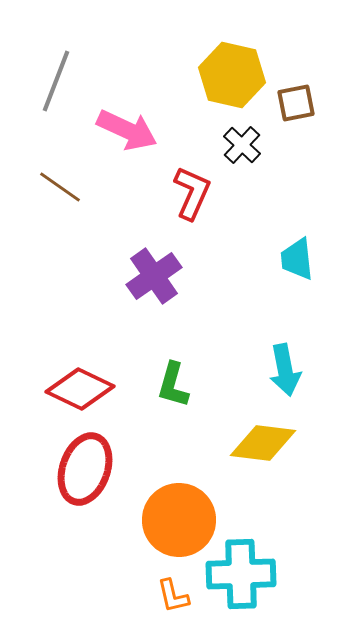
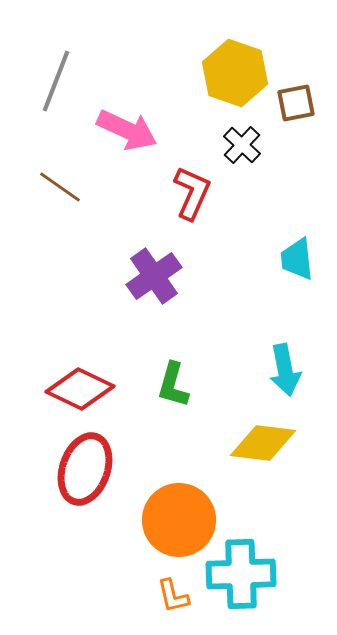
yellow hexagon: moved 3 px right, 2 px up; rotated 6 degrees clockwise
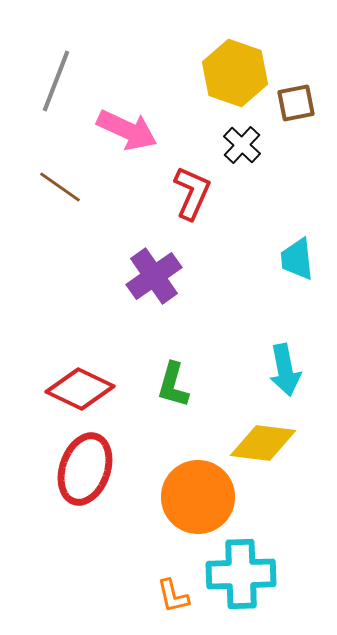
orange circle: moved 19 px right, 23 px up
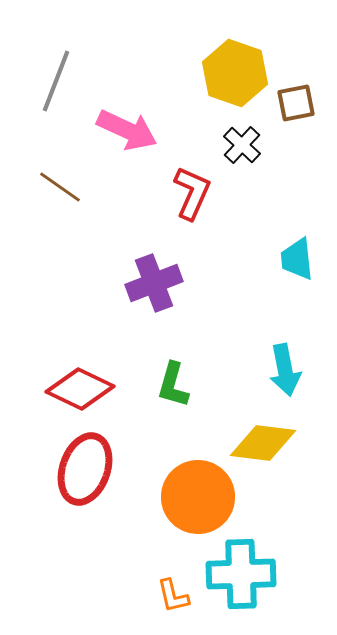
purple cross: moved 7 px down; rotated 14 degrees clockwise
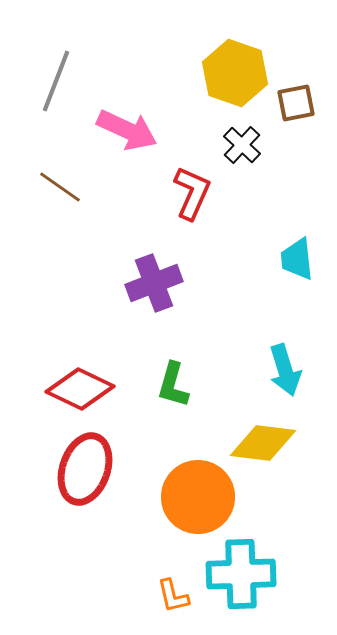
cyan arrow: rotated 6 degrees counterclockwise
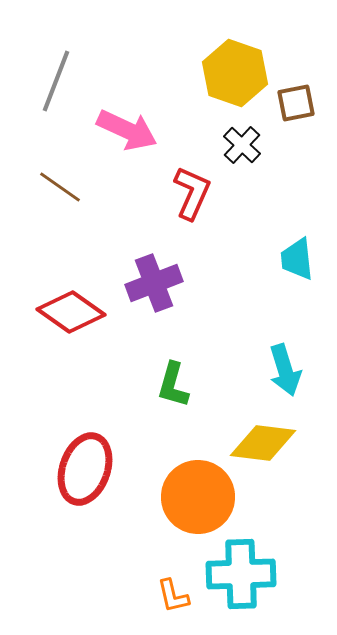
red diamond: moved 9 px left, 77 px up; rotated 10 degrees clockwise
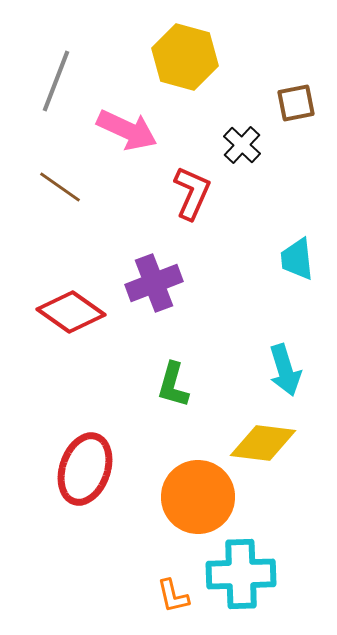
yellow hexagon: moved 50 px left, 16 px up; rotated 4 degrees counterclockwise
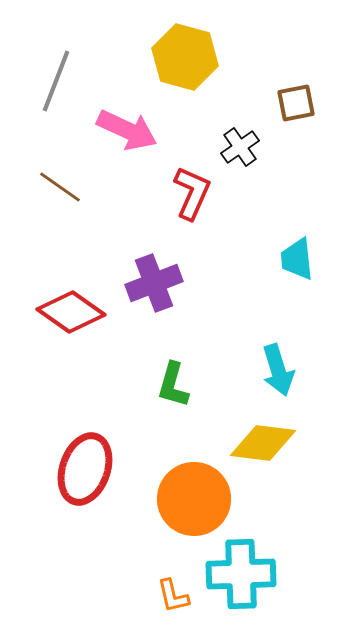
black cross: moved 2 px left, 2 px down; rotated 12 degrees clockwise
cyan arrow: moved 7 px left
orange circle: moved 4 px left, 2 px down
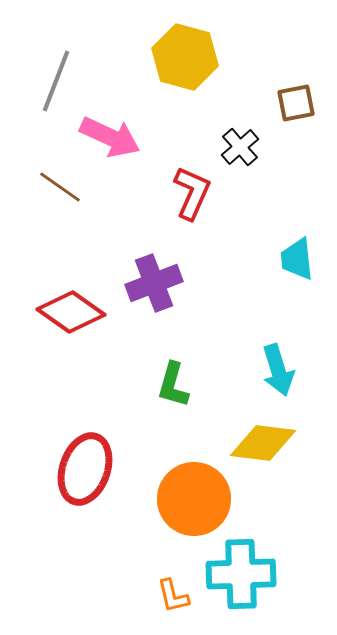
pink arrow: moved 17 px left, 7 px down
black cross: rotated 6 degrees counterclockwise
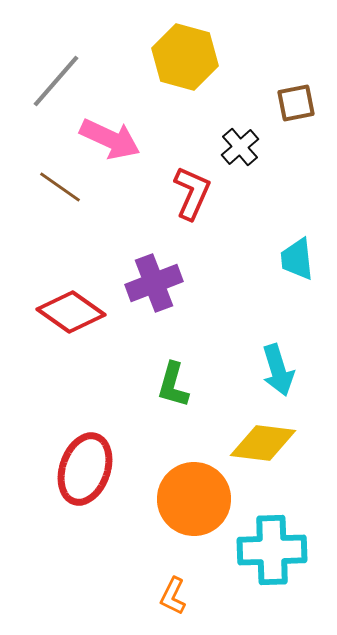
gray line: rotated 20 degrees clockwise
pink arrow: moved 2 px down
cyan cross: moved 31 px right, 24 px up
orange L-shape: rotated 39 degrees clockwise
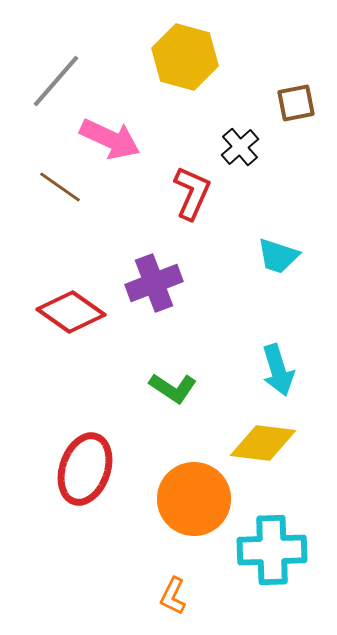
cyan trapezoid: moved 19 px left, 3 px up; rotated 66 degrees counterclockwise
green L-shape: moved 3 px down; rotated 72 degrees counterclockwise
